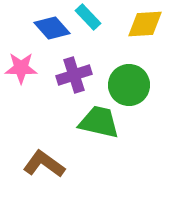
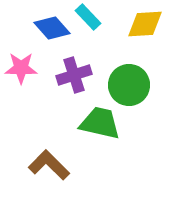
green trapezoid: moved 1 px right, 1 px down
brown L-shape: moved 5 px right, 1 px down; rotated 9 degrees clockwise
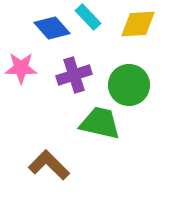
yellow diamond: moved 7 px left
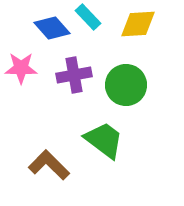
purple cross: rotated 8 degrees clockwise
green circle: moved 3 px left
green trapezoid: moved 4 px right, 17 px down; rotated 24 degrees clockwise
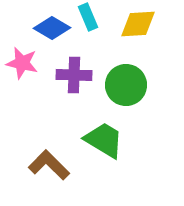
cyan rectangle: rotated 20 degrees clockwise
blue diamond: rotated 18 degrees counterclockwise
pink star: moved 1 px right, 5 px up; rotated 12 degrees clockwise
purple cross: rotated 12 degrees clockwise
green trapezoid: rotated 6 degrees counterclockwise
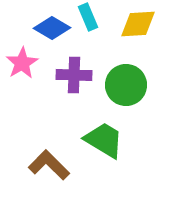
pink star: rotated 28 degrees clockwise
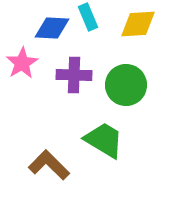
blue diamond: rotated 27 degrees counterclockwise
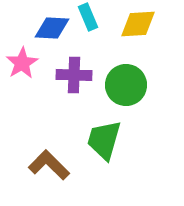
green trapezoid: rotated 105 degrees counterclockwise
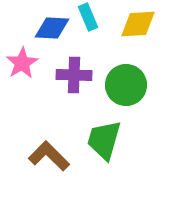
brown L-shape: moved 9 px up
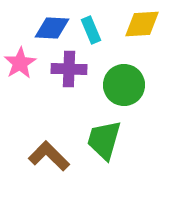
cyan rectangle: moved 3 px right, 13 px down
yellow diamond: moved 4 px right
pink star: moved 2 px left
purple cross: moved 5 px left, 6 px up
green circle: moved 2 px left
